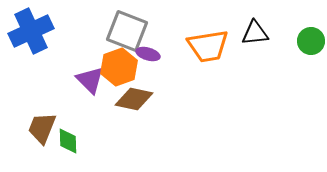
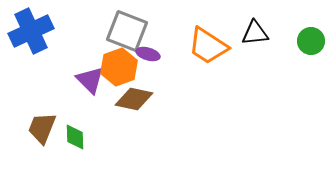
orange trapezoid: rotated 42 degrees clockwise
green diamond: moved 7 px right, 4 px up
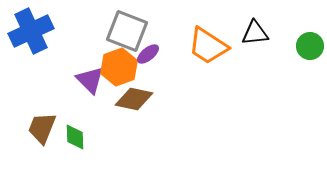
green circle: moved 1 px left, 5 px down
purple ellipse: rotated 55 degrees counterclockwise
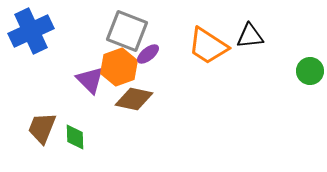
black triangle: moved 5 px left, 3 px down
green circle: moved 25 px down
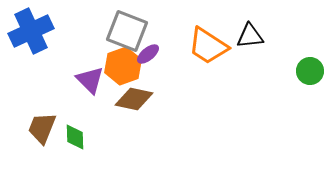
orange hexagon: moved 4 px right, 1 px up
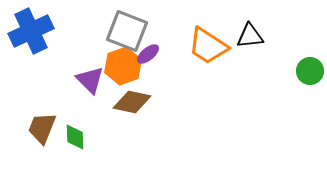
brown diamond: moved 2 px left, 3 px down
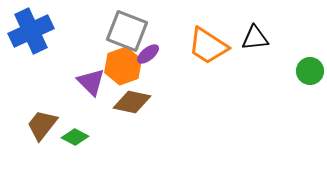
black triangle: moved 5 px right, 2 px down
purple triangle: moved 1 px right, 2 px down
brown trapezoid: moved 3 px up; rotated 16 degrees clockwise
green diamond: rotated 60 degrees counterclockwise
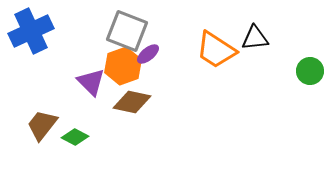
orange trapezoid: moved 8 px right, 4 px down
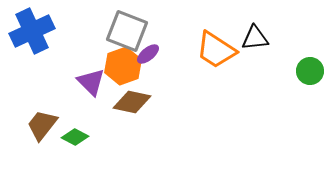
blue cross: moved 1 px right
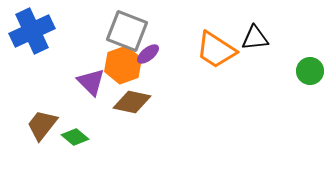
orange hexagon: moved 1 px up
green diamond: rotated 12 degrees clockwise
